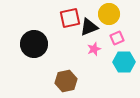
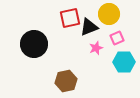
pink star: moved 2 px right, 1 px up
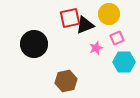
black triangle: moved 4 px left, 2 px up
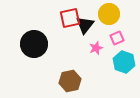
black triangle: rotated 30 degrees counterclockwise
cyan hexagon: rotated 20 degrees clockwise
brown hexagon: moved 4 px right
